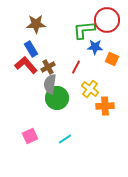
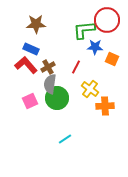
blue rectangle: rotated 35 degrees counterclockwise
pink square: moved 35 px up
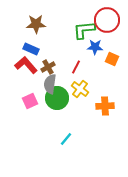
yellow cross: moved 10 px left
cyan line: moved 1 px right; rotated 16 degrees counterclockwise
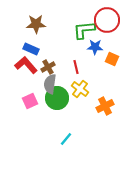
red line: rotated 40 degrees counterclockwise
orange cross: rotated 24 degrees counterclockwise
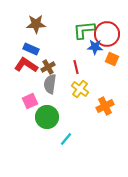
red circle: moved 14 px down
red L-shape: rotated 15 degrees counterclockwise
green circle: moved 10 px left, 19 px down
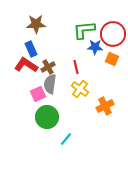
red circle: moved 6 px right
blue rectangle: rotated 42 degrees clockwise
pink square: moved 8 px right, 7 px up
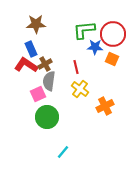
brown cross: moved 3 px left, 3 px up
gray semicircle: moved 1 px left, 3 px up
cyan line: moved 3 px left, 13 px down
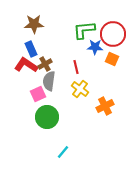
brown star: moved 2 px left
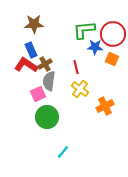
blue rectangle: moved 1 px down
